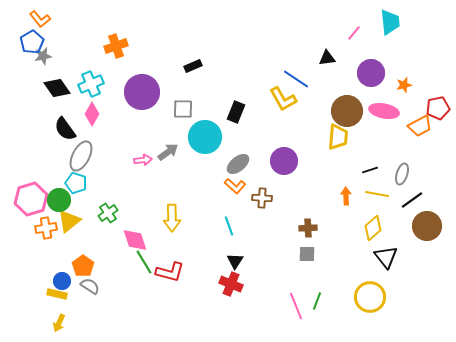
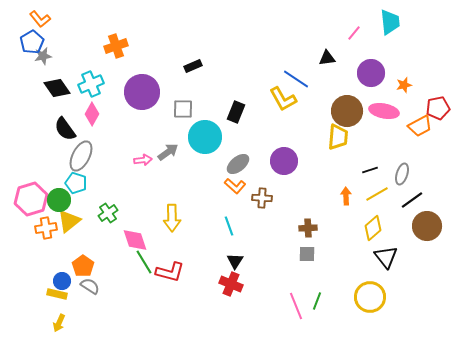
yellow line at (377, 194): rotated 40 degrees counterclockwise
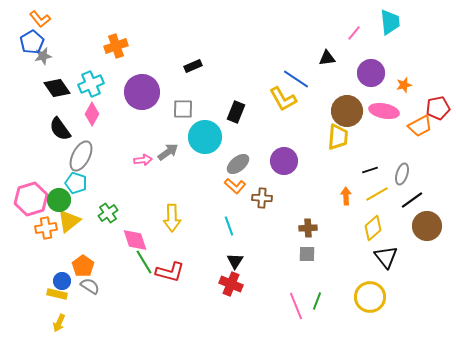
black semicircle at (65, 129): moved 5 px left
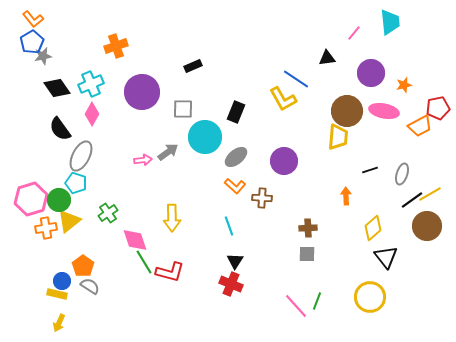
orange L-shape at (40, 19): moved 7 px left
gray ellipse at (238, 164): moved 2 px left, 7 px up
yellow line at (377, 194): moved 53 px right
pink line at (296, 306): rotated 20 degrees counterclockwise
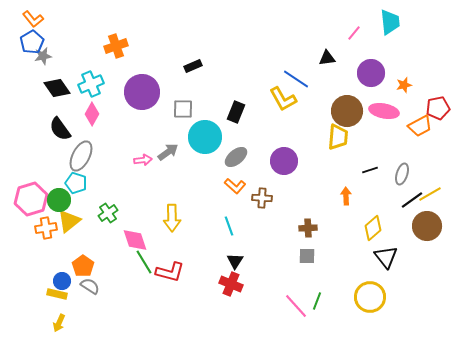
gray square at (307, 254): moved 2 px down
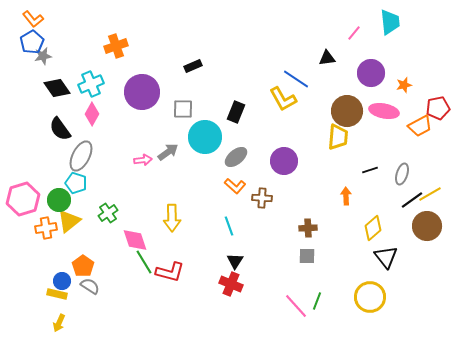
pink hexagon at (31, 199): moved 8 px left
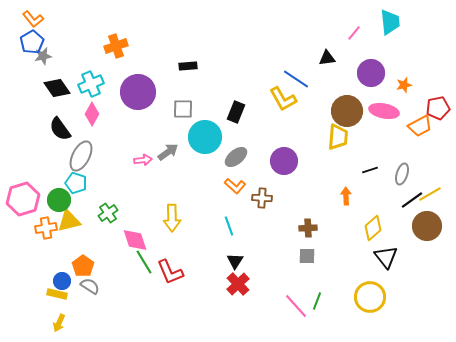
black rectangle at (193, 66): moved 5 px left; rotated 18 degrees clockwise
purple circle at (142, 92): moved 4 px left
yellow triangle at (69, 221): rotated 25 degrees clockwise
red L-shape at (170, 272): rotated 52 degrees clockwise
red cross at (231, 284): moved 7 px right; rotated 25 degrees clockwise
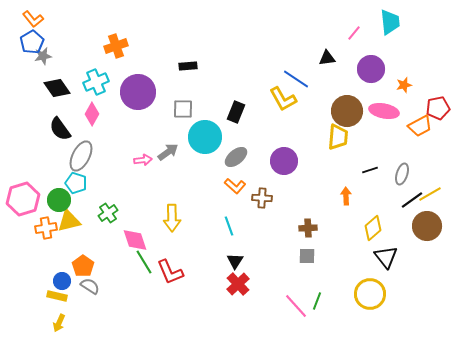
purple circle at (371, 73): moved 4 px up
cyan cross at (91, 84): moved 5 px right, 2 px up
yellow rectangle at (57, 294): moved 2 px down
yellow circle at (370, 297): moved 3 px up
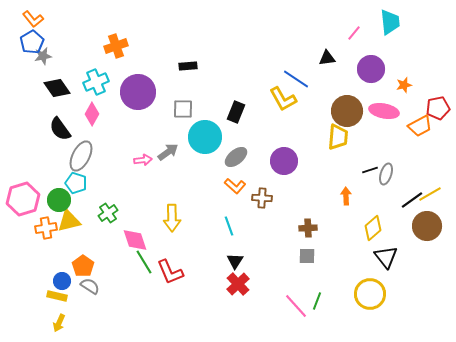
gray ellipse at (402, 174): moved 16 px left
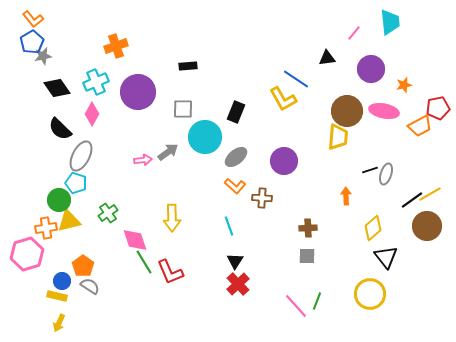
black semicircle at (60, 129): rotated 10 degrees counterclockwise
pink hexagon at (23, 199): moved 4 px right, 55 px down
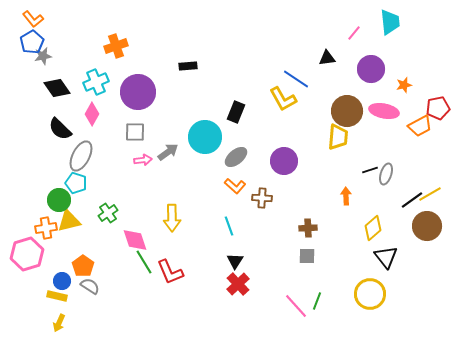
gray square at (183, 109): moved 48 px left, 23 px down
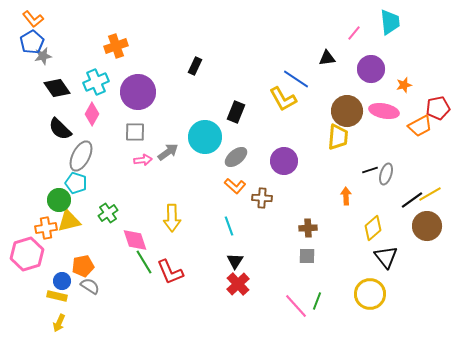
black rectangle at (188, 66): moved 7 px right; rotated 60 degrees counterclockwise
orange pentagon at (83, 266): rotated 25 degrees clockwise
